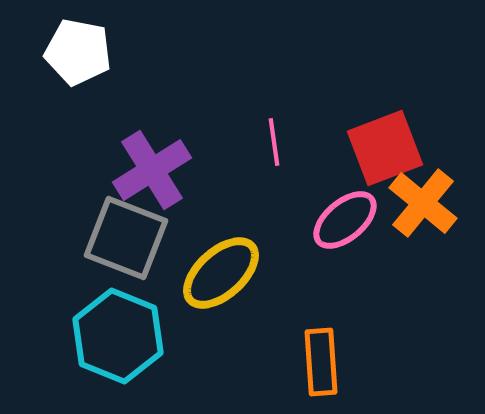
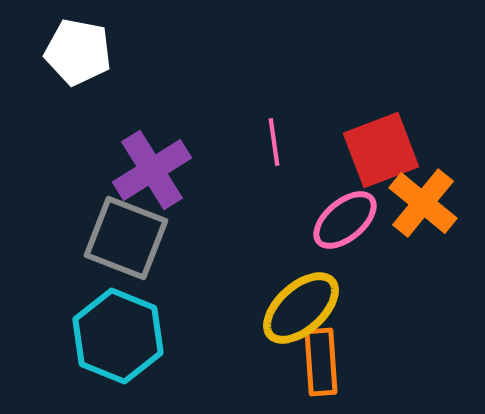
red square: moved 4 px left, 2 px down
yellow ellipse: moved 80 px right, 35 px down
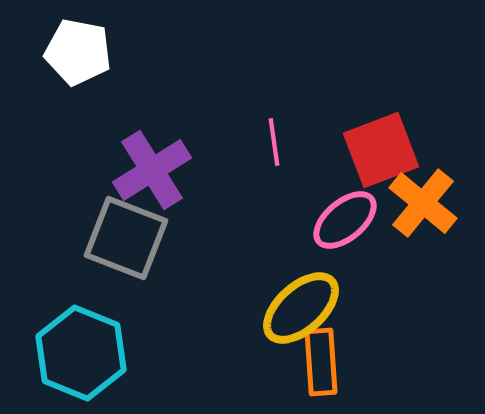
cyan hexagon: moved 37 px left, 17 px down
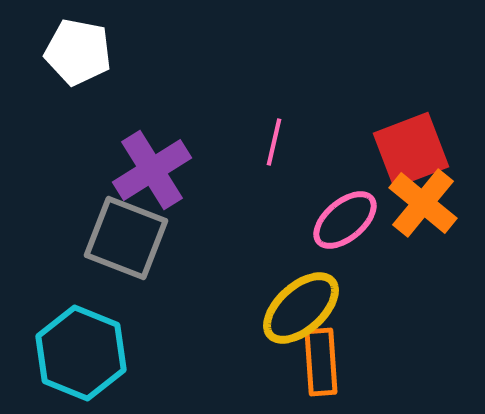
pink line: rotated 21 degrees clockwise
red square: moved 30 px right
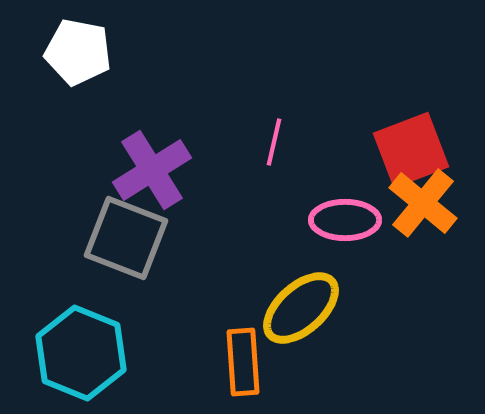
pink ellipse: rotated 40 degrees clockwise
orange rectangle: moved 78 px left
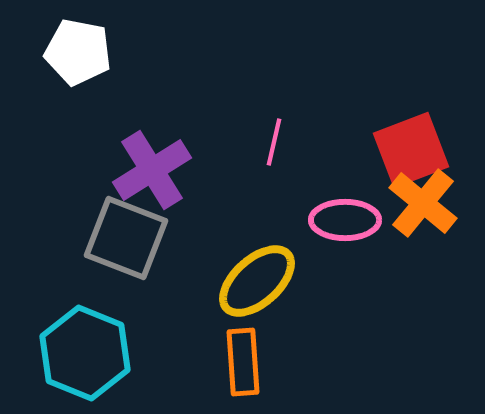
yellow ellipse: moved 44 px left, 27 px up
cyan hexagon: moved 4 px right
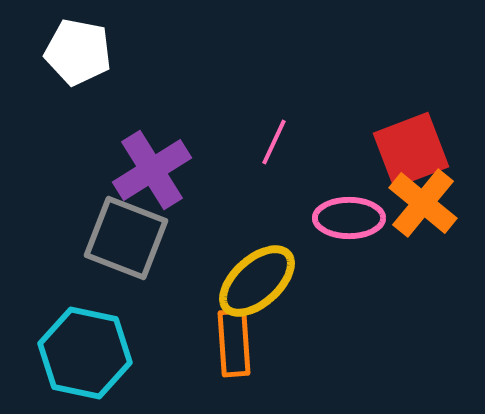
pink line: rotated 12 degrees clockwise
pink ellipse: moved 4 px right, 2 px up
cyan hexagon: rotated 10 degrees counterclockwise
orange rectangle: moved 9 px left, 19 px up
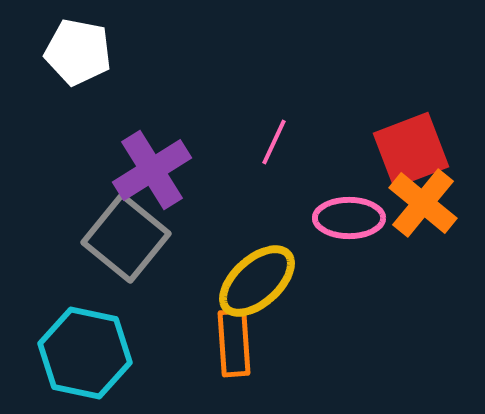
gray square: rotated 18 degrees clockwise
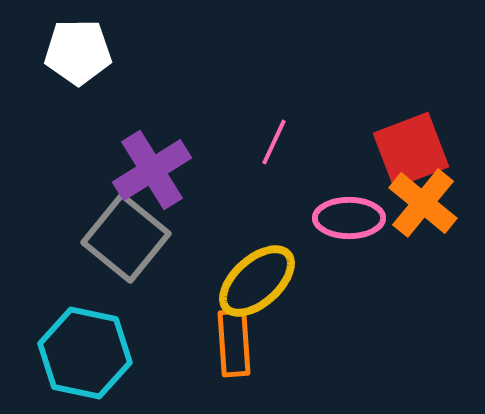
white pentagon: rotated 12 degrees counterclockwise
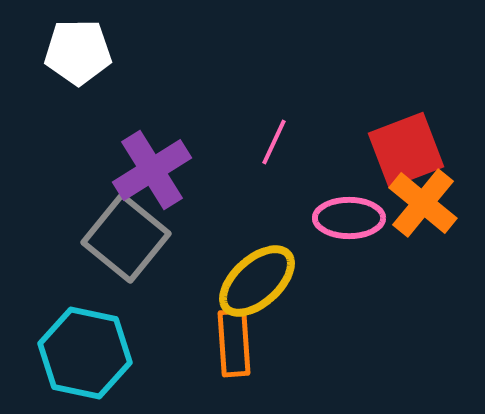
red square: moved 5 px left
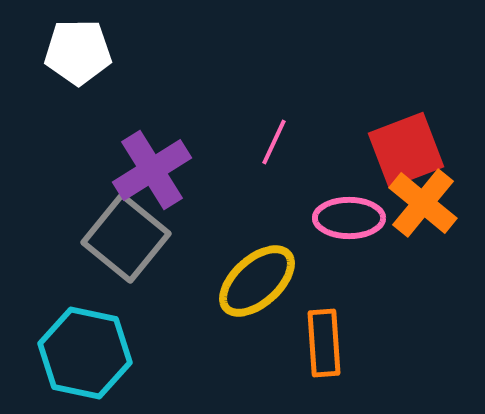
orange rectangle: moved 90 px right
